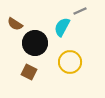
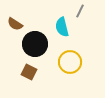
gray line: rotated 40 degrees counterclockwise
cyan semicircle: rotated 42 degrees counterclockwise
black circle: moved 1 px down
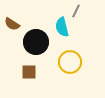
gray line: moved 4 px left
brown semicircle: moved 3 px left
black circle: moved 1 px right, 2 px up
brown square: rotated 28 degrees counterclockwise
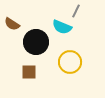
cyan semicircle: rotated 54 degrees counterclockwise
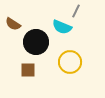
brown semicircle: moved 1 px right
brown square: moved 1 px left, 2 px up
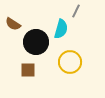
cyan semicircle: moved 1 px left, 2 px down; rotated 96 degrees counterclockwise
